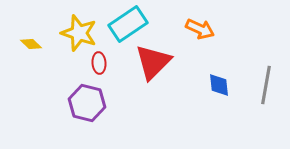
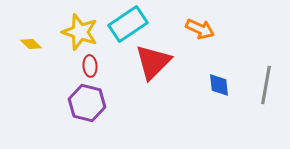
yellow star: moved 1 px right, 1 px up
red ellipse: moved 9 px left, 3 px down
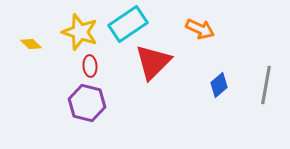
blue diamond: rotated 55 degrees clockwise
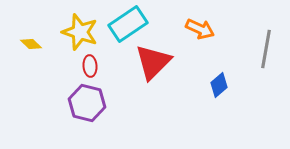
gray line: moved 36 px up
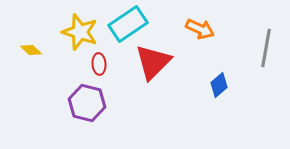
yellow diamond: moved 6 px down
gray line: moved 1 px up
red ellipse: moved 9 px right, 2 px up
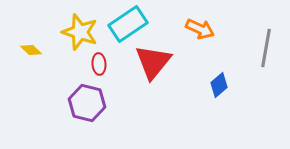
red triangle: rotated 6 degrees counterclockwise
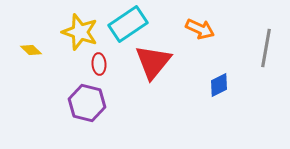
blue diamond: rotated 15 degrees clockwise
